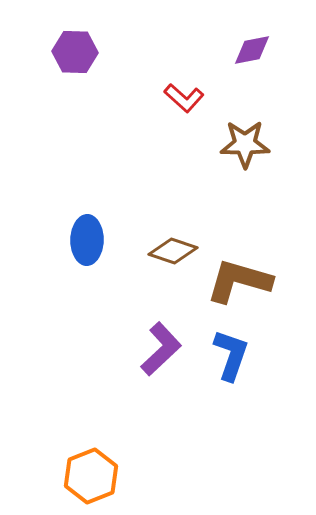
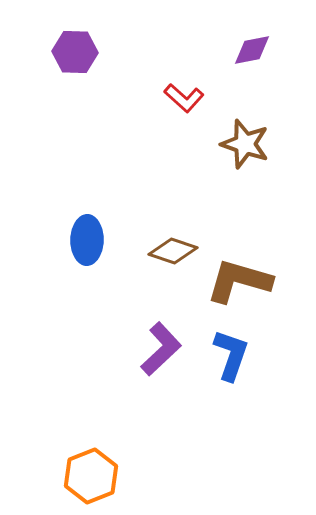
brown star: rotated 18 degrees clockwise
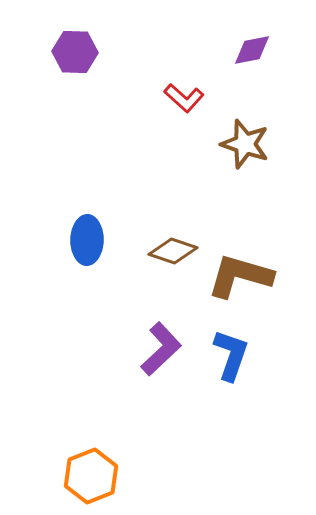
brown L-shape: moved 1 px right, 5 px up
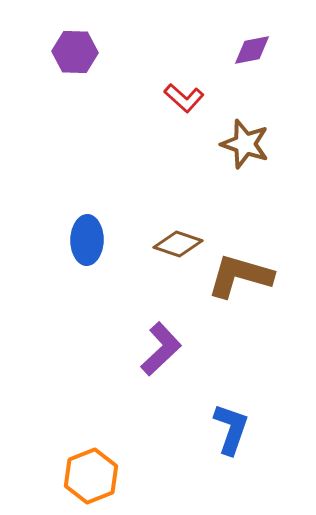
brown diamond: moved 5 px right, 7 px up
blue L-shape: moved 74 px down
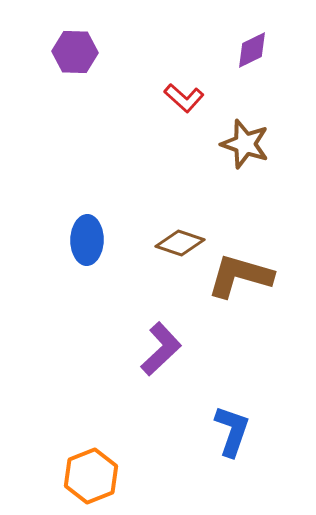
purple diamond: rotated 15 degrees counterclockwise
brown diamond: moved 2 px right, 1 px up
blue L-shape: moved 1 px right, 2 px down
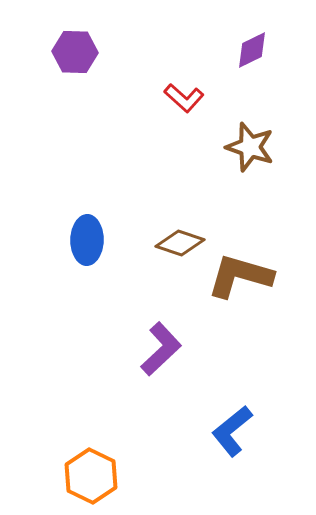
brown star: moved 5 px right, 3 px down
blue L-shape: rotated 148 degrees counterclockwise
orange hexagon: rotated 12 degrees counterclockwise
